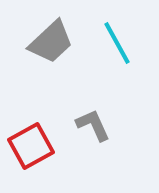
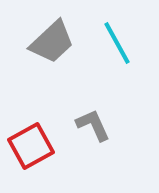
gray trapezoid: moved 1 px right
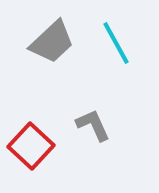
cyan line: moved 1 px left
red square: rotated 18 degrees counterclockwise
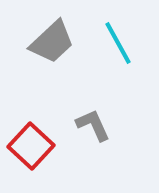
cyan line: moved 2 px right
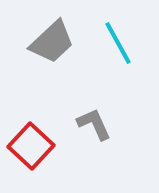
gray L-shape: moved 1 px right, 1 px up
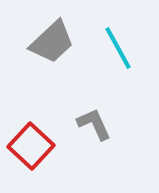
cyan line: moved 5 px down
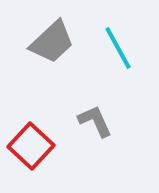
gray L-shape: moved 1 px right, 3 px up
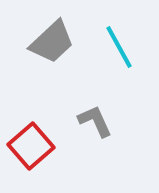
cyan line: moved 1 px right, 1 px up
red square: rotated 6 degrees clockwise
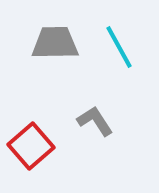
gray trapezoid: moved 3 px right, 1 px down; rotated 138 degrees counterclockwise
gray L-shape: rotated 9 degrees counterclockwise
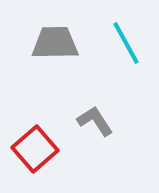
cyan line: moved 7 px right, 4 px up
red square: moved 4 px right, 3 px down
